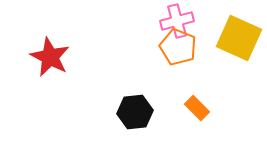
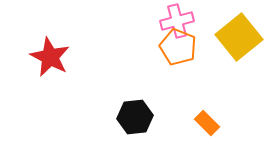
yellow square: moved 1 px up; rotated 27 degrees clockwise
orange rectangle: moved 10 px right, 15 px down
black hexagon: moved 5 px down
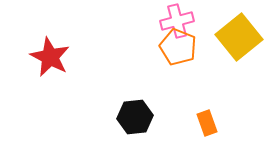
orange rectangle: rotated 25 degrees clockwise
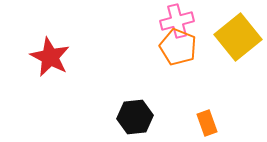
yellow square: moved 1 px left
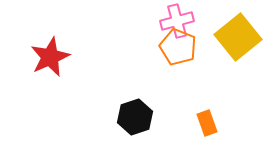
red star: rotated 21 degrees clockwise
black hexagon: rotated 12 degrees counterclockwise
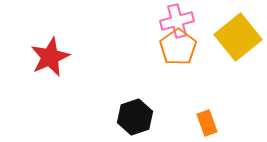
orange pentagon: rotated 15 degrees clockwise
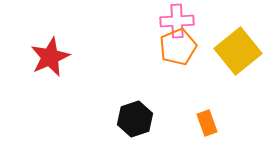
pink cross: rotated 12 degrees clockwise
yellow square: moved 14 px down
orange pentagon: rotated 12 degrees clockwise
black hexagon: moved 2 px down
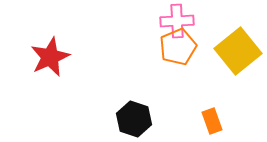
black hexagon: moved 1 px left; rotated 24 degrees counterclockwise
orange rectangle: moved 5 px right, 2 px up
